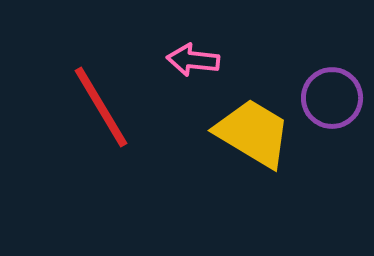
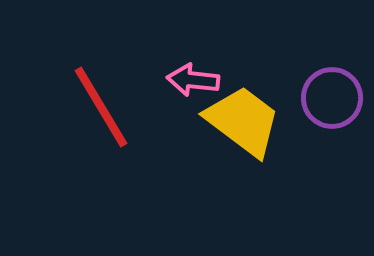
pink arrow: moved 20 px down
yellow trapezoid: moved 10 px left, 12 px up; rotated 6 degrees clockwise
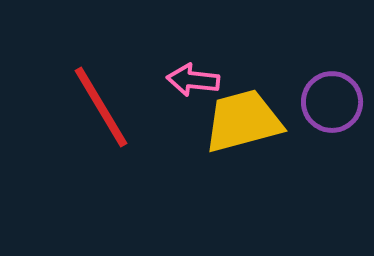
purple circle: moved 4 px down
yellow trapezoid: rotated 52 degrees counterclockwise
